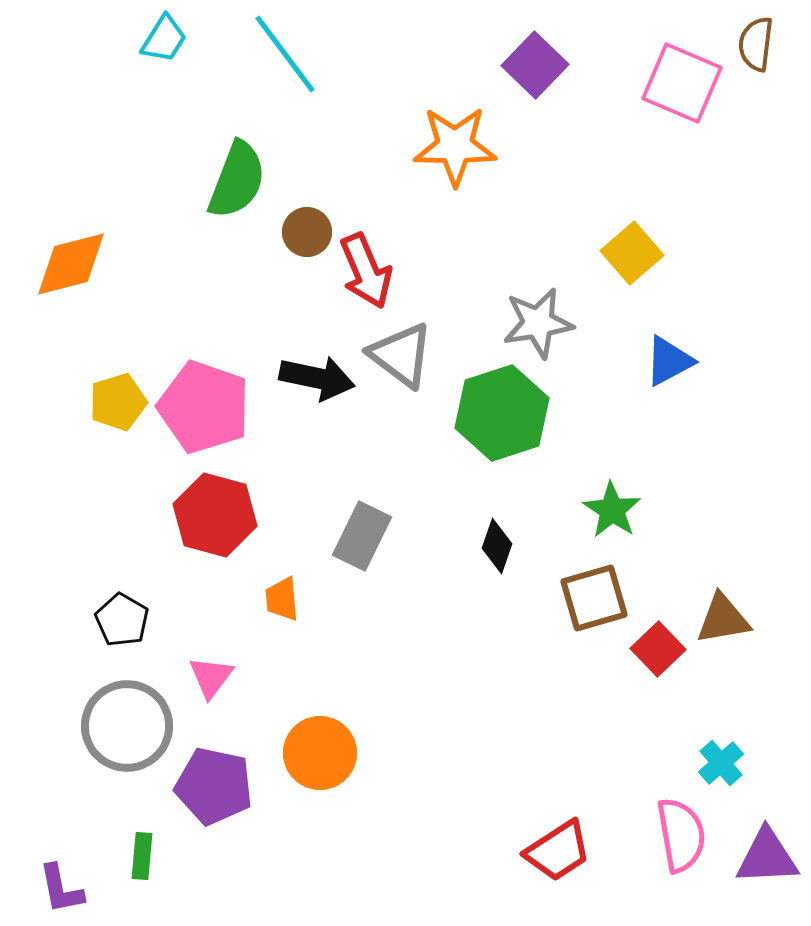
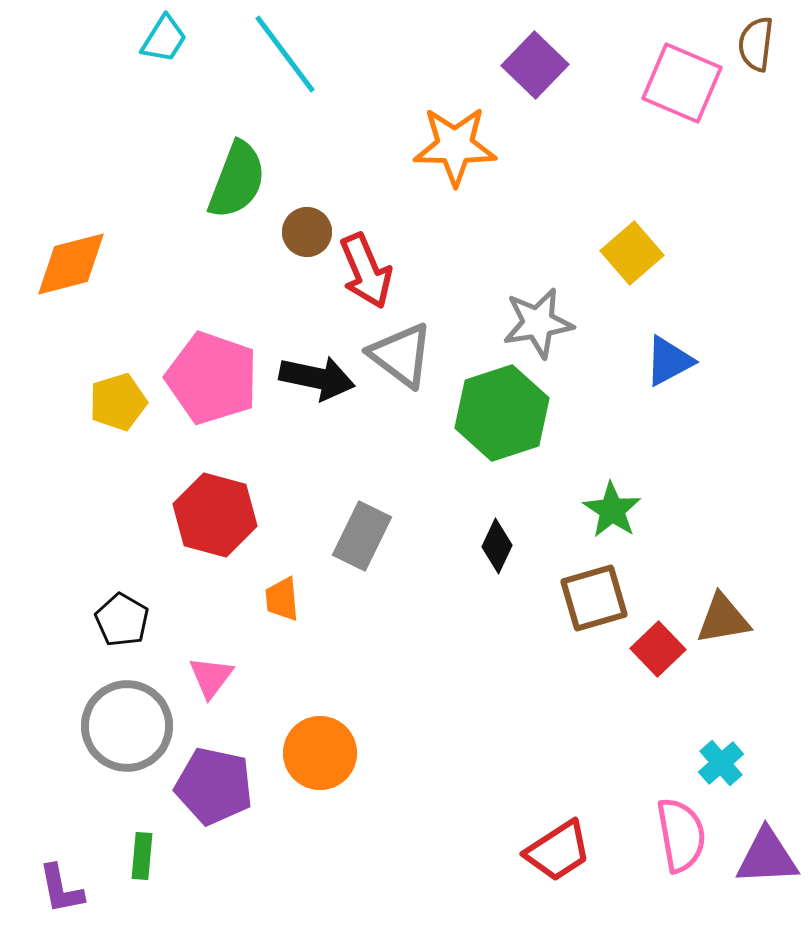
pink pentagon: moved 8 px right, 29 px up
black diamond: rotated 6 degrees clockwise
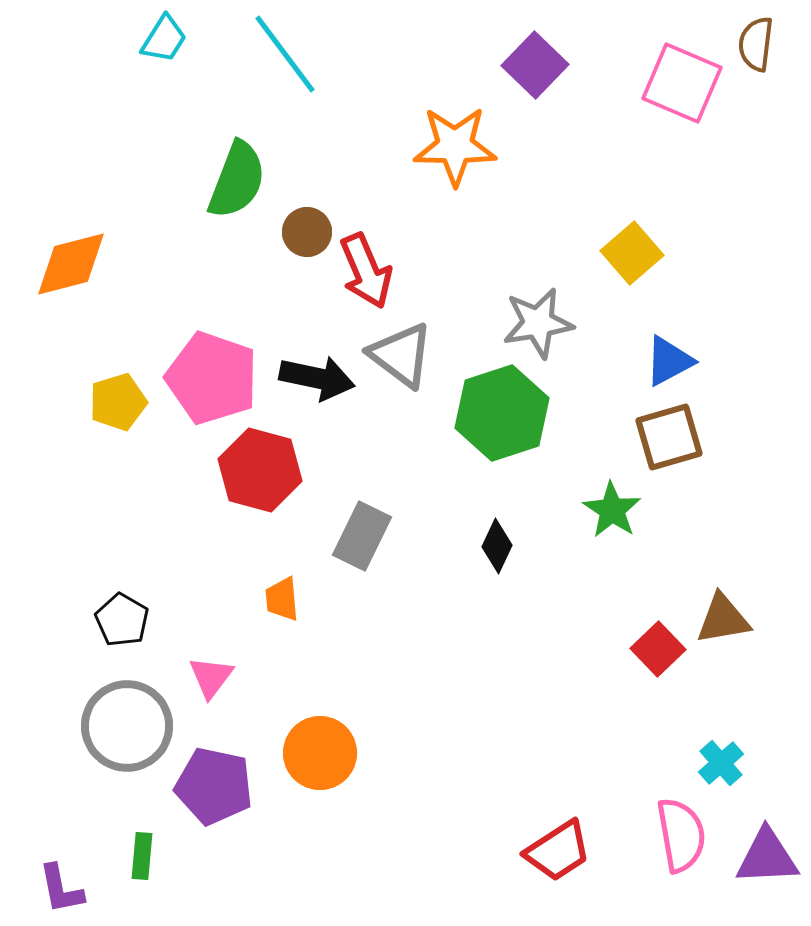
red hexagon: moved 45 px right, 45 px up
brown square: moved 75 px right, 161 px up
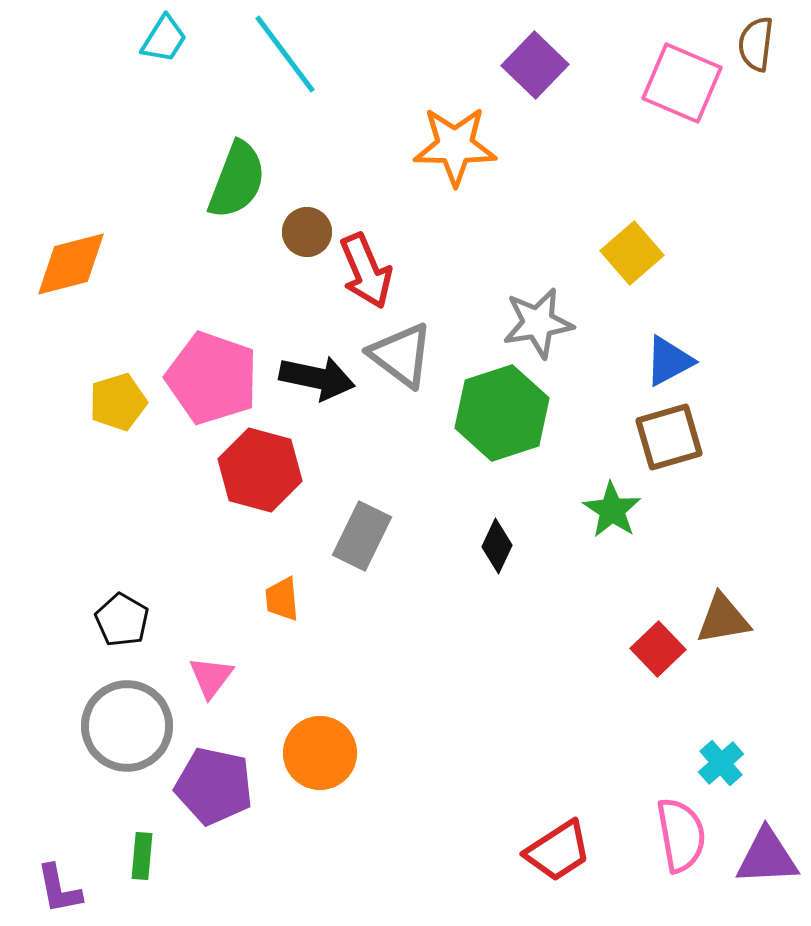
purple L-shape: moved 2 px left
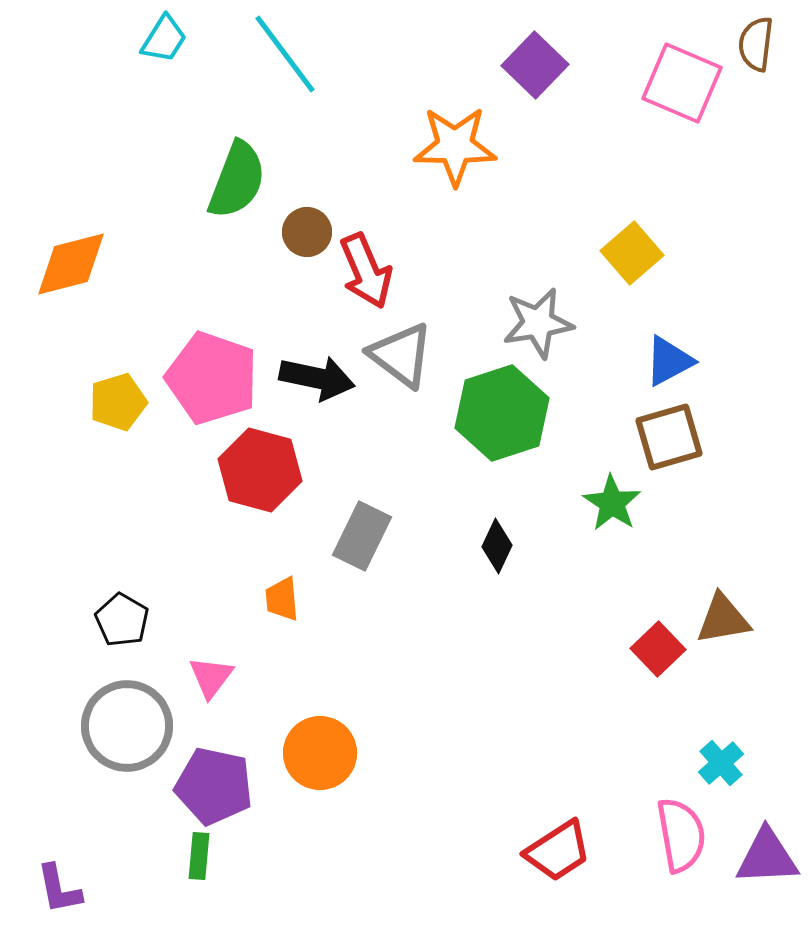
green star: moved 7 px up
green rectangle: moved 57 px right
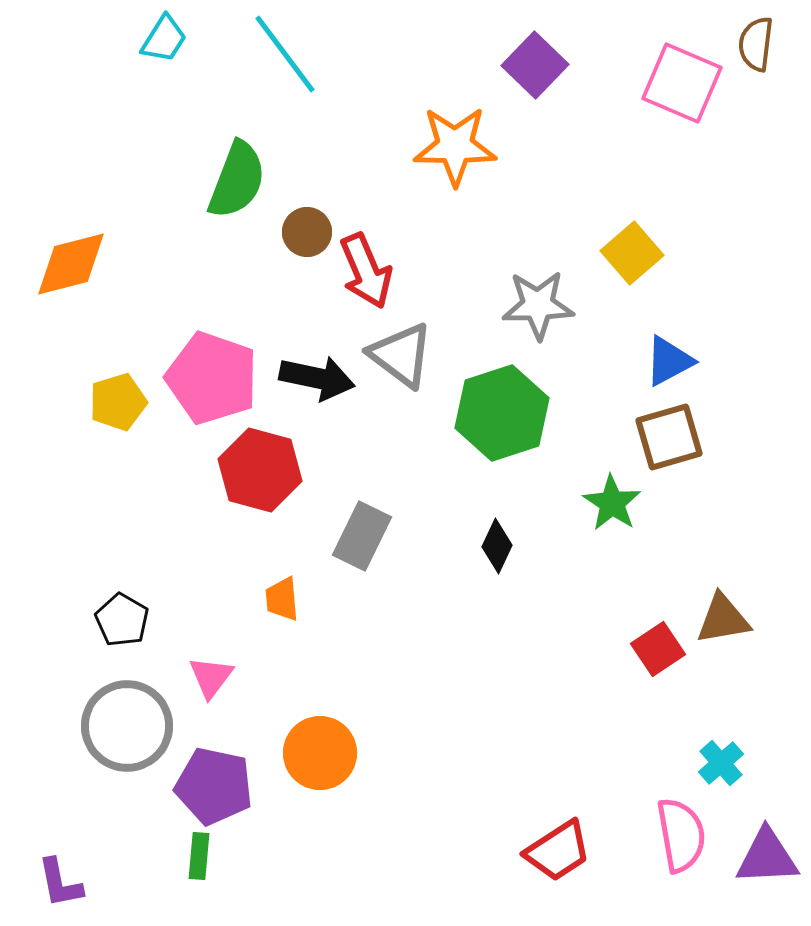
gray star: moved 18 px up; rotated 8 degrees clockwise
red square: rotated 10 degrees clockwise
purple L-shape: moved 1 px right, 6 px up
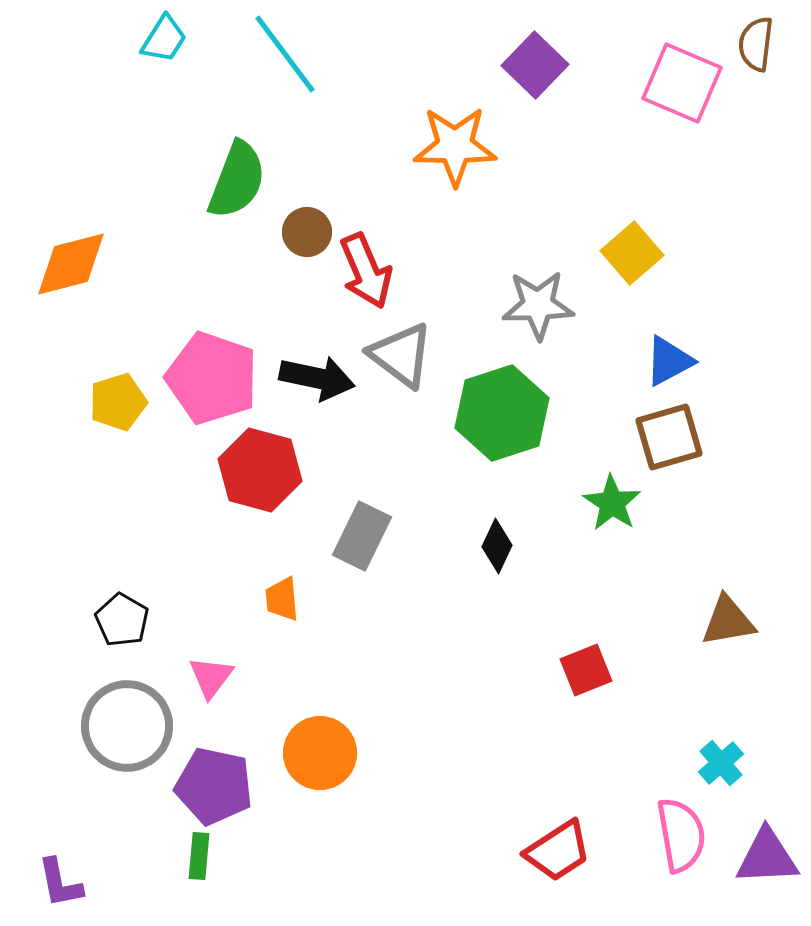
brown triangle: moved 5 px right, 2 px down
red square: moved 72 px left, 21 px down; rotated 12 degrees clockwise
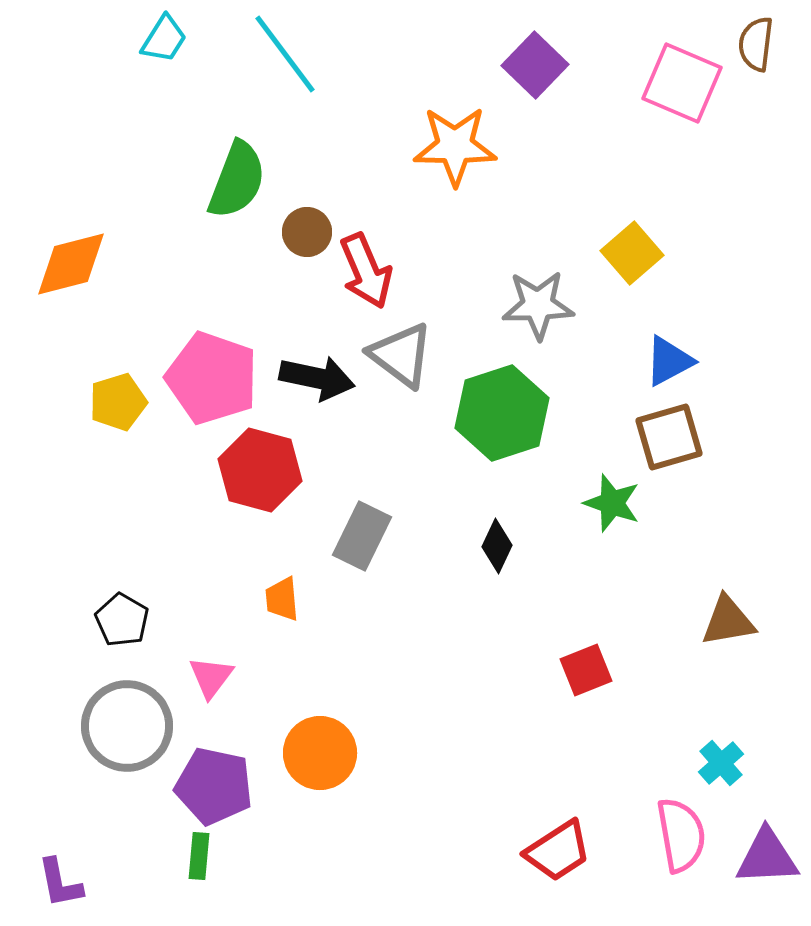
green star: rotated 14 degrees counterclockwise
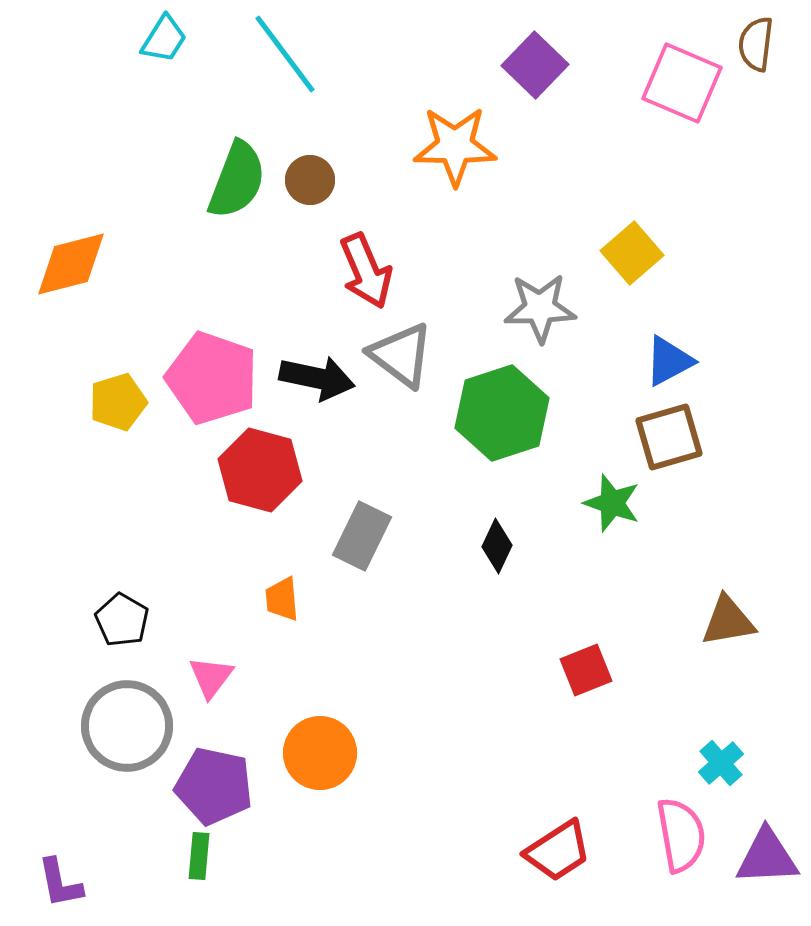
brown circle: moved 3 px right, 52 px up
gray star: moved 2 px right, 3 px down
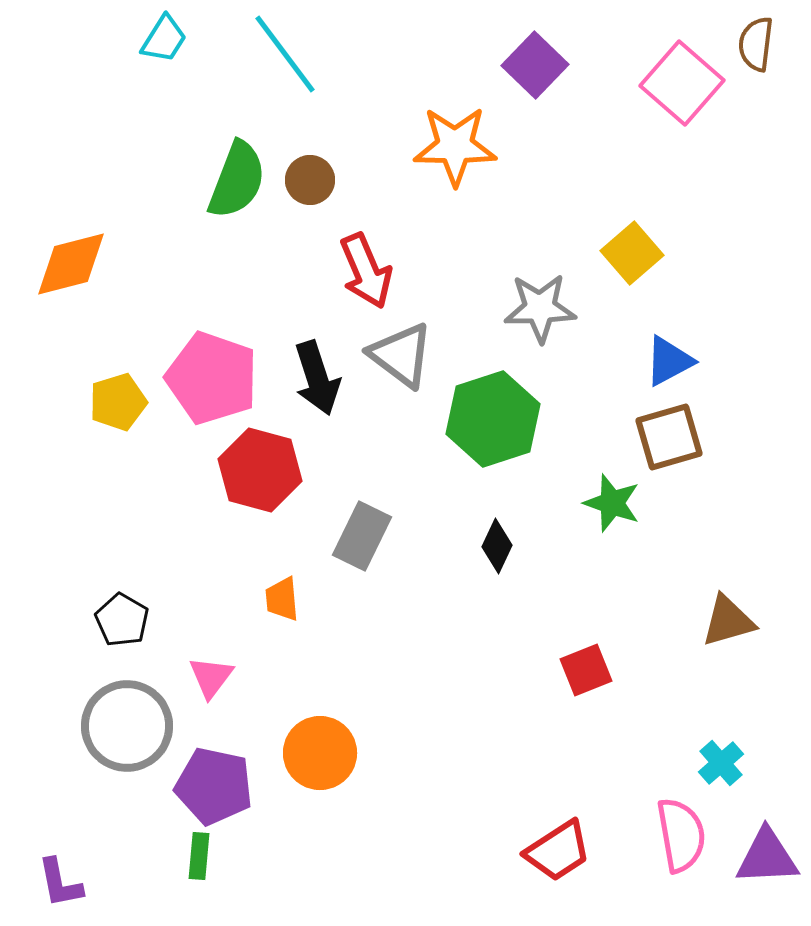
pink square: rotated 18 degrees clockwise
black arrow: rotated 60 degrees clockwise
green hexagon: moved 9 px left, 6 px down
brown triangle: rotated 6 degrees counterclockwise
